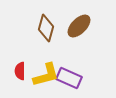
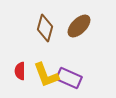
brown diamond: moved 1 px left
yellow L-shape: rotated 84 degrees clockwise
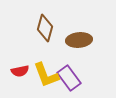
brown ellipse: moved 14 px down; rotated 40 degrees clockwise
red semicircle: rotated 102 degrees counterclockwise
purple rectangle: rotated 30 degrees clockwise
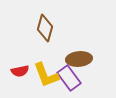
brown ellipse: moved 19 px down
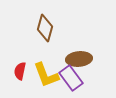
red semicircle: rotated 114 degrees clockwise
purple rectangle: moved 2 px right
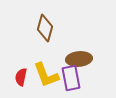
red semicircle: moved 1 px right, 6 px down
purple rectangle: rotated 25 degrees clockwise
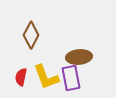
brown diamond: moved 14 px left, 7 px down; rotated 12 degrees clockwise
brown ellipse: moved 2 px up
yellow L-shape: moved 2 px down
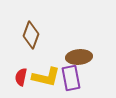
brown diamond: rotated 8 degrees counterclockwise
yellow L-shape: rotated 56 degrees counterclockwise
